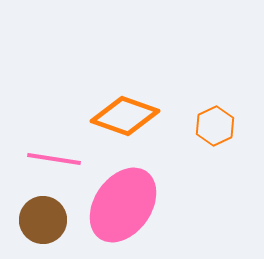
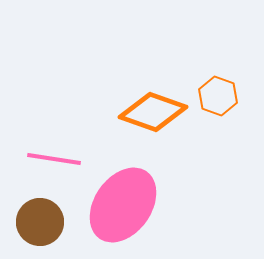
orange diamond: moved 28 px right, 4 px up
orange hexagon: moved 3 px right, 30 px up; rotated 15 degrees counterclockwise
brown circle: moved 3 px left, 2 px down
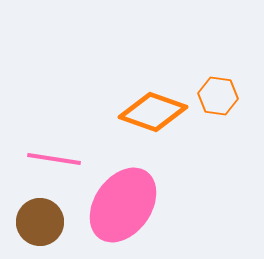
orange hexagon: rotated 12 degrees counterclockwise
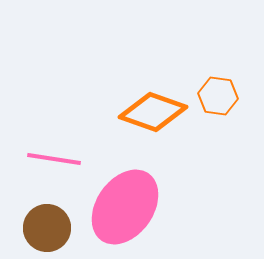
pink ellipse: moved 2 px right, 2 px down
brown circle: moved 7 px right, 6 px down
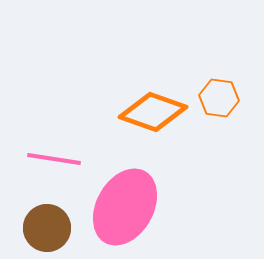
orange hexagon: moved 1 px right, 2 px down
pink ellipse: rotated 6 degrees counterclockwise
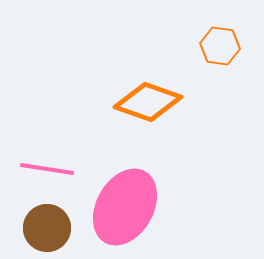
orange hexagon: moved 1 px right, 52 px up
orange diamond: moved 5 px left, 10 px up
pink line: moved 7 px left, 10 px down
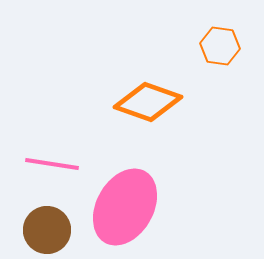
pink line: moved 5 px right, 5 px up
brown circle: moved 2 px down
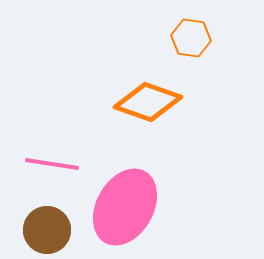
orange hexagon: moved 29 px left, 8 px up
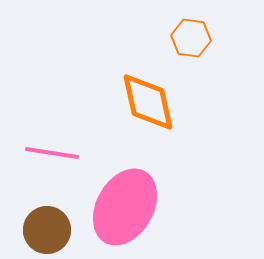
orange diamond: rotated 58 degrees clockwise
pink line: moved 11 px up
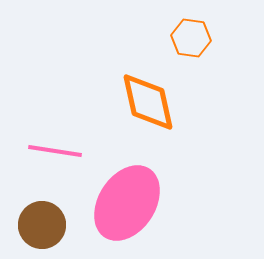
pink line: moved 3 px right, 2 px up
pink ellipse: moved 2 px right, 4 px up; rotated 4 degrees clockwise
brown circle: moved 5 px left, 5 px up
